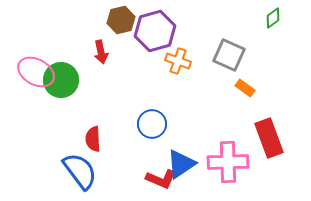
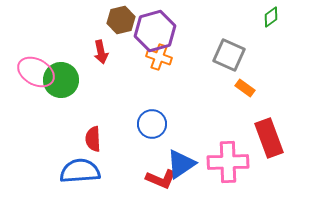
green diamond: moved 2 px left, 1 px up
orange cross: moved 19 px left, 4 px up
blue semicircle: rotated 57 degrees counterclockwise
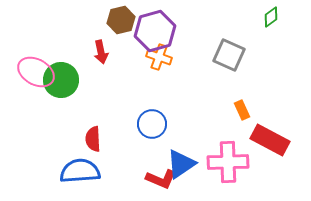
orange rectangle: moved 3 px left, 22 px down; rotated 30 degrees clockwise
red rectangle: moved 1 px right, 2 px down; rotated 42 degrees counterclockwise
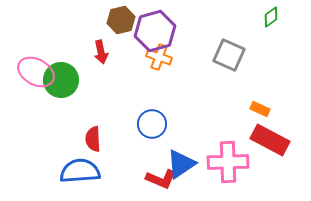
orange rectangle: moved 18 px right, 1 px up; rotated 42 degrees counterclockwise
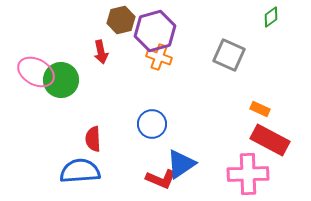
pink cross: moved 20 px right, 12 px down
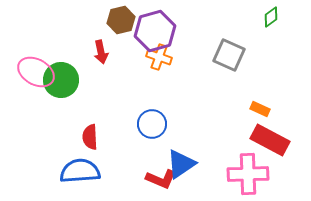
red semicircle: moved 3 px left, 2 px up
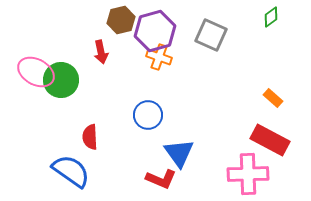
gray square: moved 18 px left, 20 px up
orange rectangle: moved 13 px right, 11 px up; rotated 18 degrees clockwise
blue circle: moved 4 px left, 9 px up
blue triangle: moved 2 px left, 11 px up; rotated 32 degrees counterclockwise
blue semicircle: moved 9 px left; rotated 39 degrees clockwise
